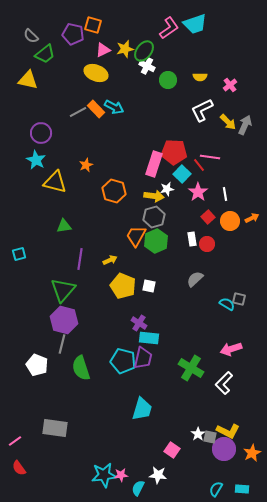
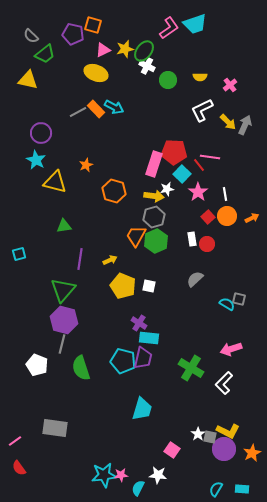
orange circle at (230, 221): moved 3 px left, 5 px up
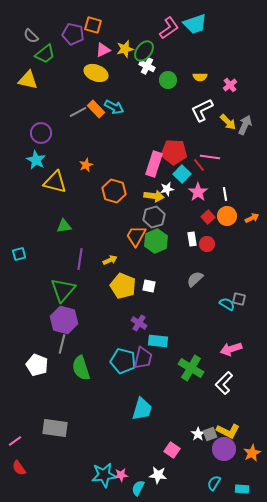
cyan rectangle at (149, 338): moved 9 px right, 3 px down
gray square at (210, 437): moved 3 px up; rotated 32 degrees counterclockwise
cyan semicircle at (216, 489): moved 2 px left, 6 px up
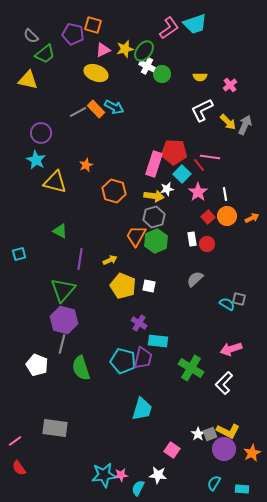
green circle at (168, 80): moved 6 px left, 6 px up
green triangle at (64, 226): moved 4 px left, 5 px down; rotated 35 degrees clockwise
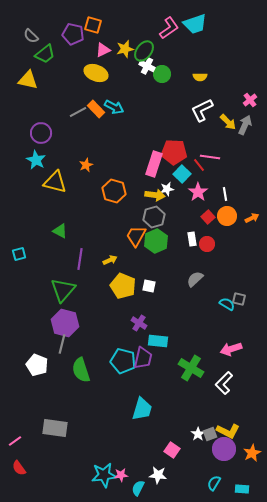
pink cross at (230, 85): moved 20 px right, 15 px down
yellow arrow at (154, 196): moved 1 px right, 1 px up
purple hexagon at (64, 320): moved 1 px right, 3 px down
green semicircle at (81, 368): moved 2 px down
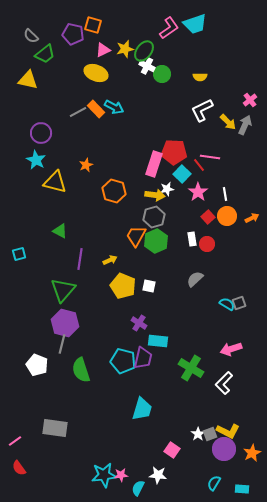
gray square at (239, 299): moved 4 px down; rotated 32 degrees counterclockwise
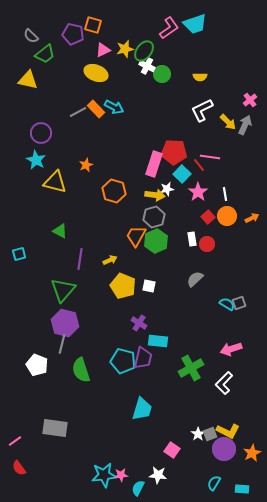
green cross at (191, 368): rotated 30 degrees clockwise
